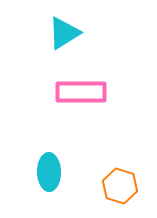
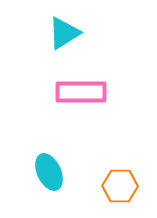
cyan ellipse: rotated 24 degrees counterclockwise
orange hexagon: rotated 16 degrees counterclockwise
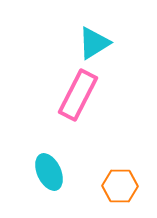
cyan triangle: moved 30 px right, 10 px down
pink rectangle: moved 3 px left, 3 px down; rotated 63 degrees counterclockwise
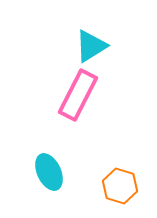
cyan triangle: moved 3 px left, 3 px down
orange hexagon: rotated 16 degrees clockwise
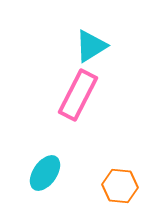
cyan ellipse: moved 4 px left, 1 px down; rotated 60 degrees clockwise
orange hexagon: rotated 12 degrees counterclockwise
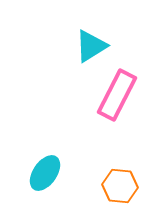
pink rectangle: moved 39 px right
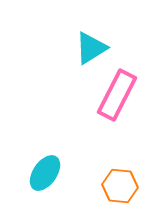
cyan triangle: moved 2 px down
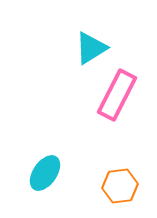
orange hexagon: rotated 12 degrees counterclockwise
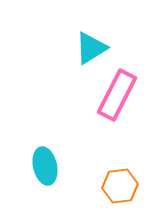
cyan ellipse: moved 7 px up; rotated 48 degrees counterclockwise
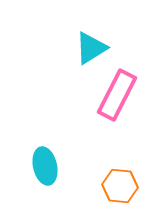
orange hexagon: rotated 12 degrees clockwise
